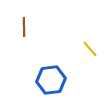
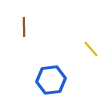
yellow line: moved 1 px right
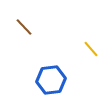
brown line: rotated 42 degrees counterclockwise
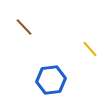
yellow line: moved 1 px left
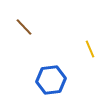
yellow line: rotated 18 degrees clockwise
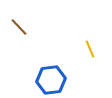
brown line: moved 5 px left
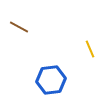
brown line: rotated 18 degrees counterclockwise
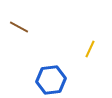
yellow line: rotated 48 degrees clockwise
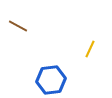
brown line: moved 1 px left, 1 px up
